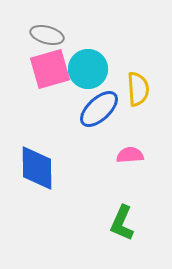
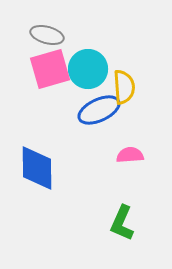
yellow semicircle: moved 14 px left, 2 px up
blue ellipse: moved 1 px down; rotated 18 degrees clockwise
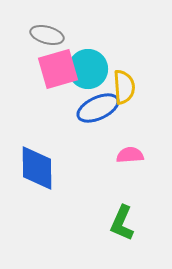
pink square: moved 8 px right
blue ellipse: moved 1 px left, 2 px up
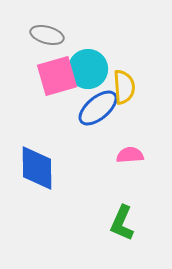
pink square: moved 1 px left, 7 px down
blue ellipse: rotated 15 degrees counterclockwise
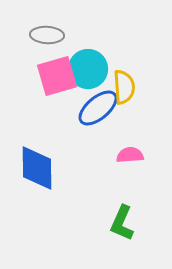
gray ellipse: rotated 12 degrees counterclockwise
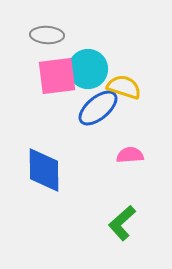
pink square: rotated 9 degrees clockwise
yellow semicircle: rotated 68 degrees counterclockwise
blue diamond: moved 7 px right, 2 px down
green L-shape: rotated 24 degrees clockwise
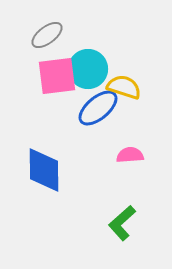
gray ellipse: rotated 40 degrees counterclockwise
